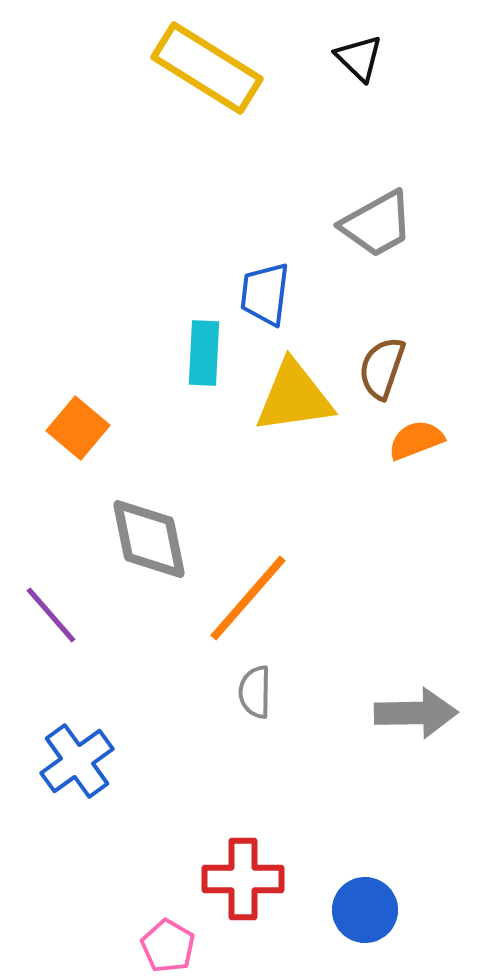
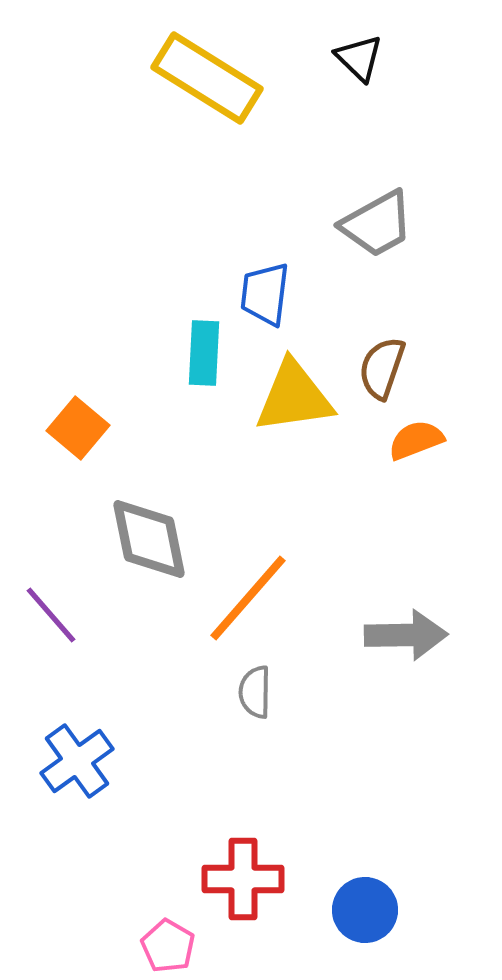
yellow rectangle: moved 10 px down
gray arrow: moved 10 px left, 78 px up
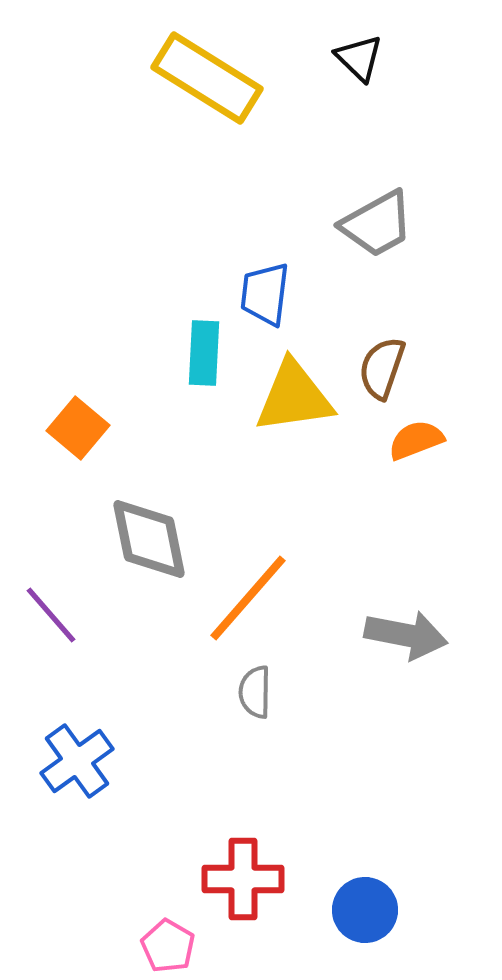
gray arrow: rotated 12 degrees clockwise
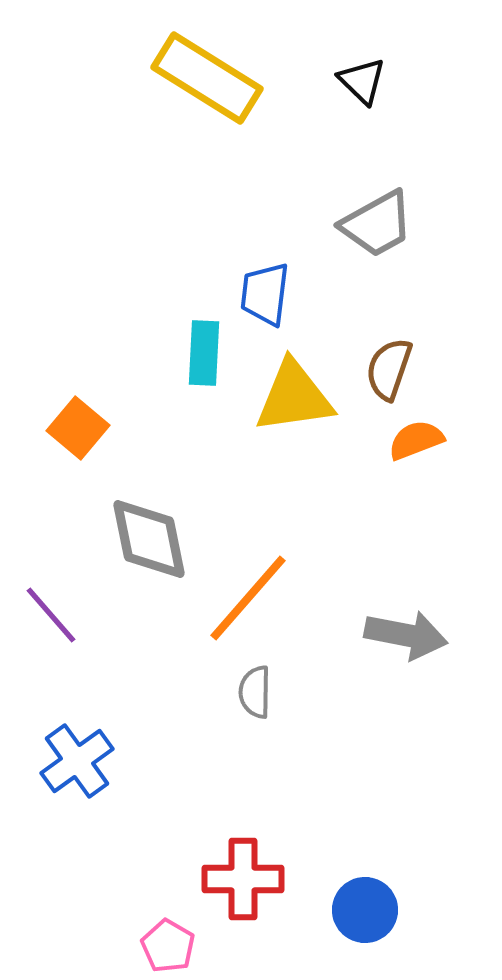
black triangle: moved 3 px right, 23 px down
brown semicircle: moved 7 px right, 1 px down
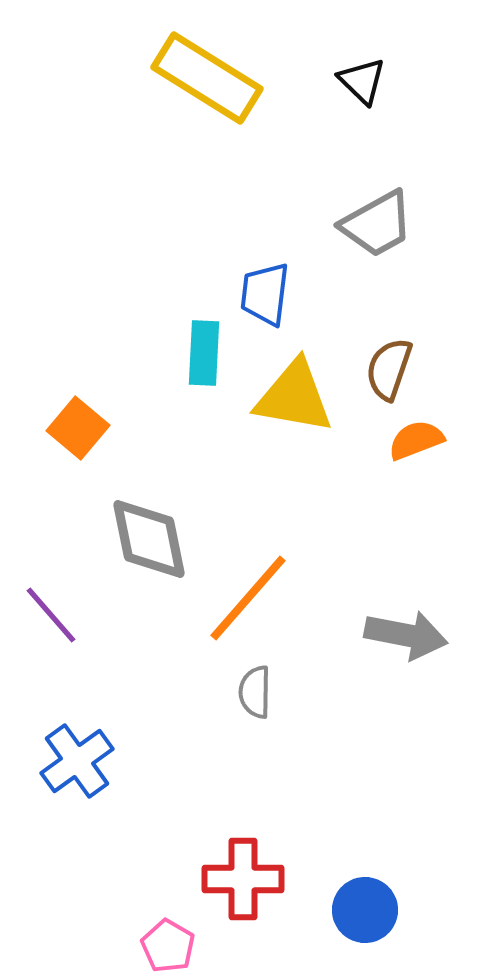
yellow triangle: rotated 18 degrees clockwise
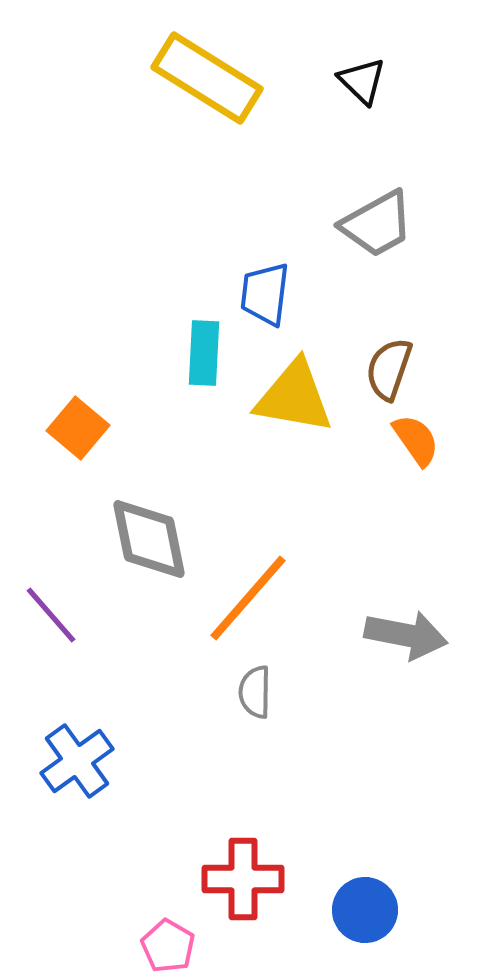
orange semicircle: rotated 76 degrees clockwise
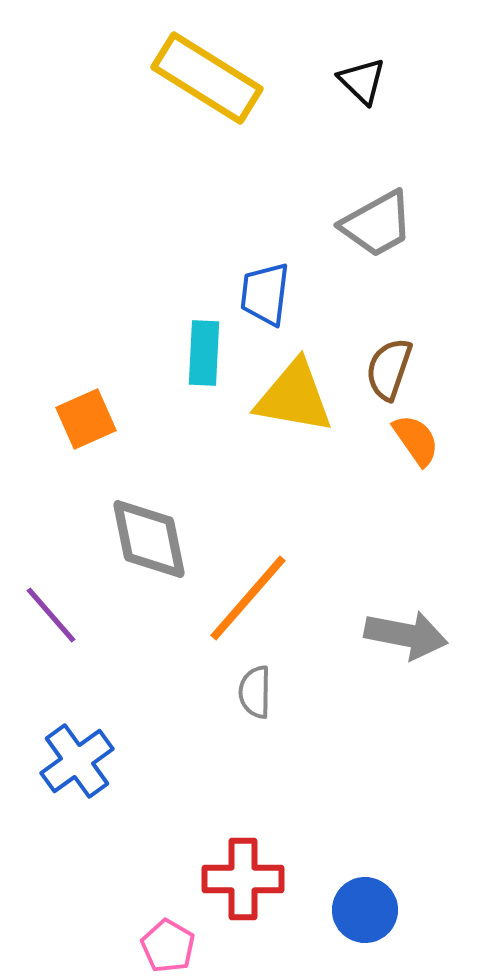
orange square: moved 8 px right, 9 px up; rotated 26 degrees clockwise
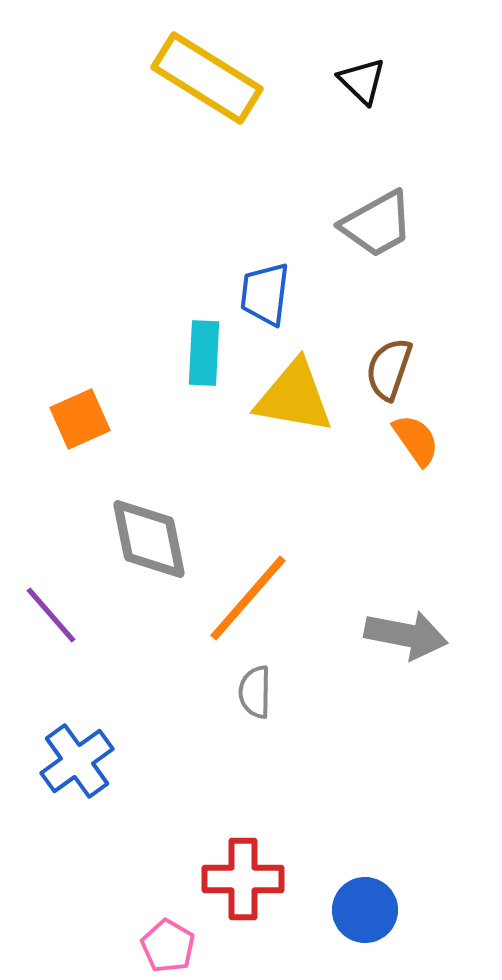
orange square: moved 6 px left
